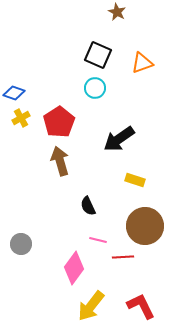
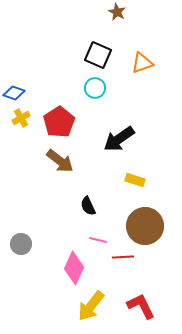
brown arrow: rotated 144 degrees clockwise
pink diamond: rotated 12 degrees counterclockwise
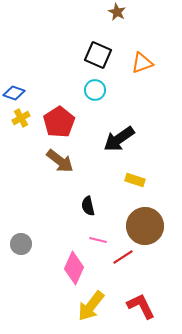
cyan circle: moved 2 px down
black semicircle: rotated 12 degrees clockwise
red line: rotated 30 degrees counterclockwise
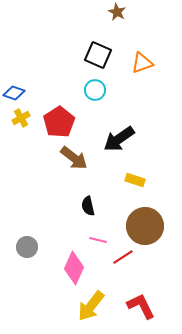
brown arrow: moved 14 px right, 3 px up
gray circle: moved 6 px right, 3 px down
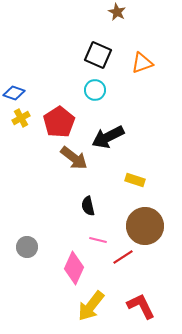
black arrow: moved 11 px left, 2 px up; rotated 8 degrees clockwise
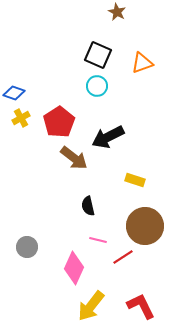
cyan circle: moved 2 px right, 4 px up
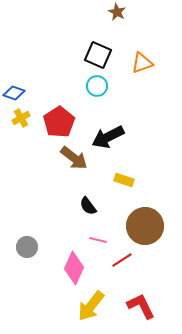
yellow rectangle: moved 11 px left
black semicircle: rotated 24 degrees counterclockwise
red line: moved 1 px left, 3 px down
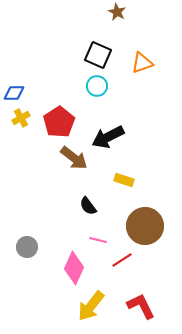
blue diamond: rotated 20 degrees counterclockwise
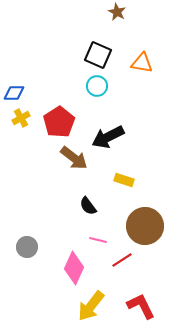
orange triangle: rotated 30 degrees clockwise
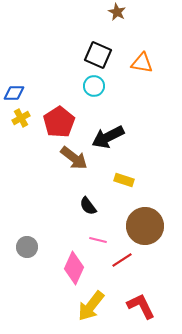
cyan circle: moved 3 px left
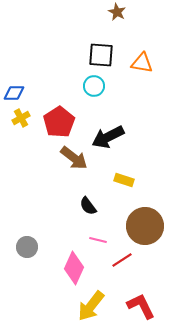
black square: moved 3 px right; rotated 20 degrees counterclockwise
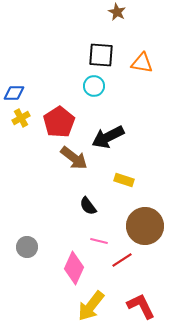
pink line: moved 1 px right, 1 px down
